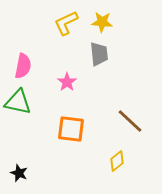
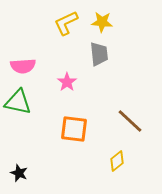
pink semicircle: rotated 75 degrees clockwise
orange square: moved 3 px right
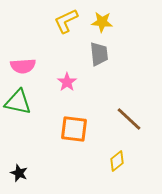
yellow L-shape: moved 2 px up
brown line: moved 1 px left, 2 px up
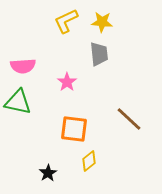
yellow diamond: moved 28 px left
black star: moved 29 px right; rotated 18 degrees clockwise
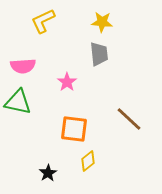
yellow L-shape: moved 23 px left
yellow diamond: moved 1 px left
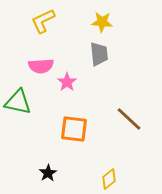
pink semicircle: moved 18 px right
yellow diamond: moved 21 px right, 18 px down
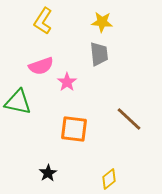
yellow L-shape: rotated 32 degrees counterclockwise
pink semicircle: rotated 15 degrees counterclockwise
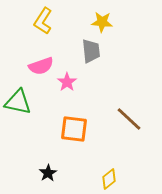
gray trapezoid: moved 8 px left, 3 px up
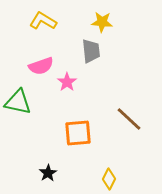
yellow L-shape: rotated 88 degrees clockwise
orange square: moved 4 px right, 4 px down; rotated 12 degrees counterclockwise
yellow diamond: rotated 25 degrees counterclockwise
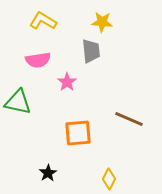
pink semicircle: moved 3 px left, 6 px up; rotated 10 degrees clockwise
brown line: rotated 20 degrees counterclockwise
